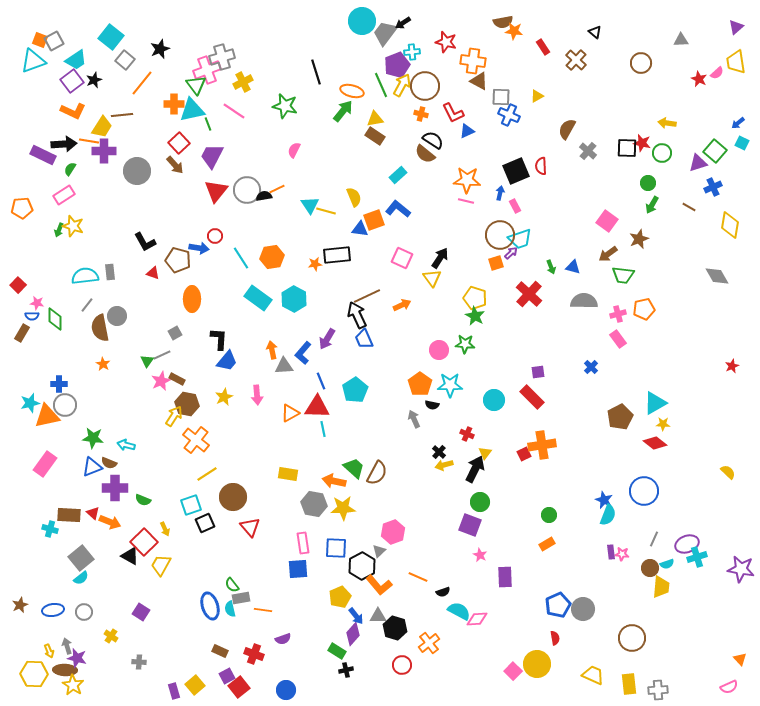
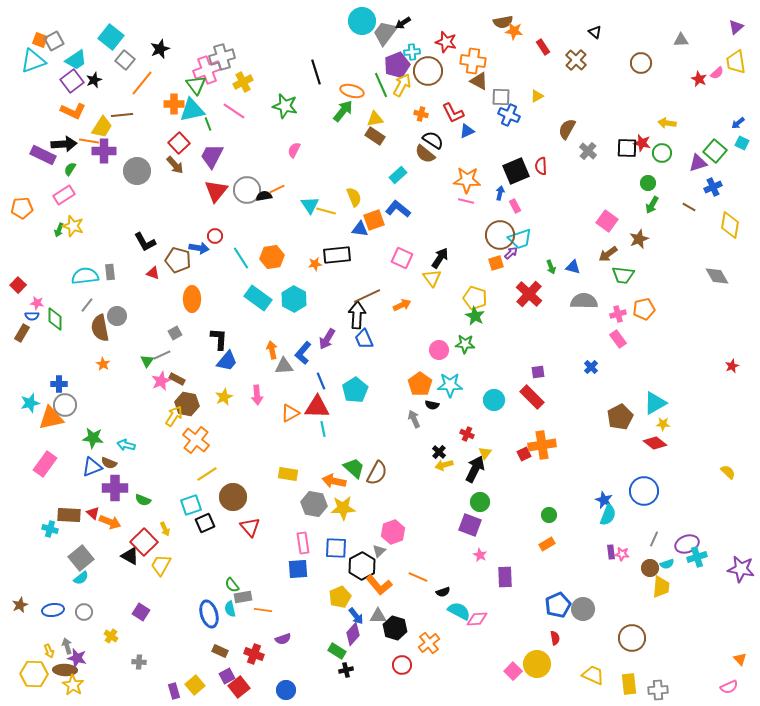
brown circle at (425, 86): moved 3 px right, 15 px up
black arrow at (357, 315): rotated 28 degrees clockwise
orange triangle at (47, 416): moved 4 px right, 2 px down
gray rectangle at (241, 598): moved 2 px right, 1 px up
blue ellipse at (210, 606): moved 1 px left, 8 px down
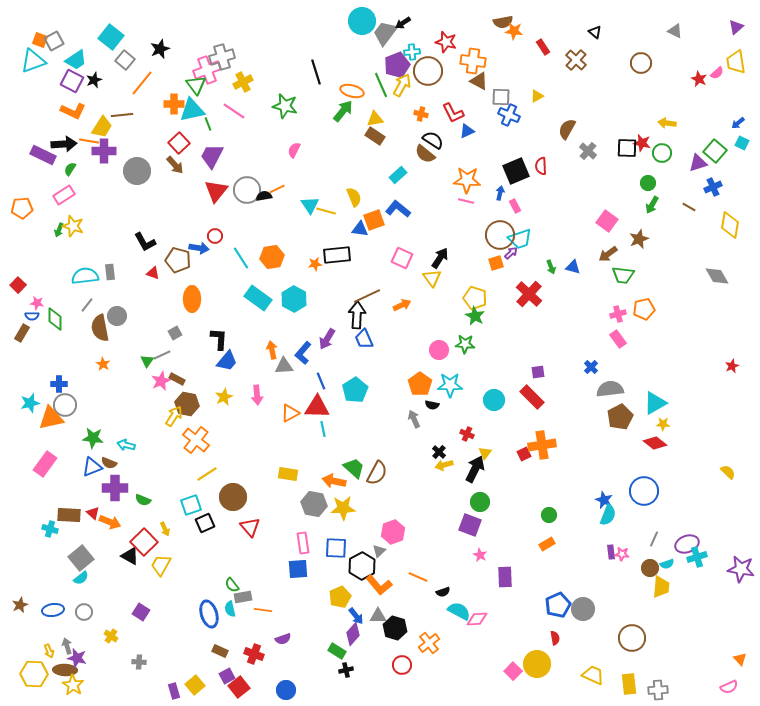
gray triangle at (681, 40): moved 6 px left, 9 px up; rotated 28 degrees clockwise
purple square at (72, 81): rotated 25 degrees counterclockwise
gray semicircle at (584, 301): moved 26 px right, 88 px down; rotated 8 degrees counterclockwise
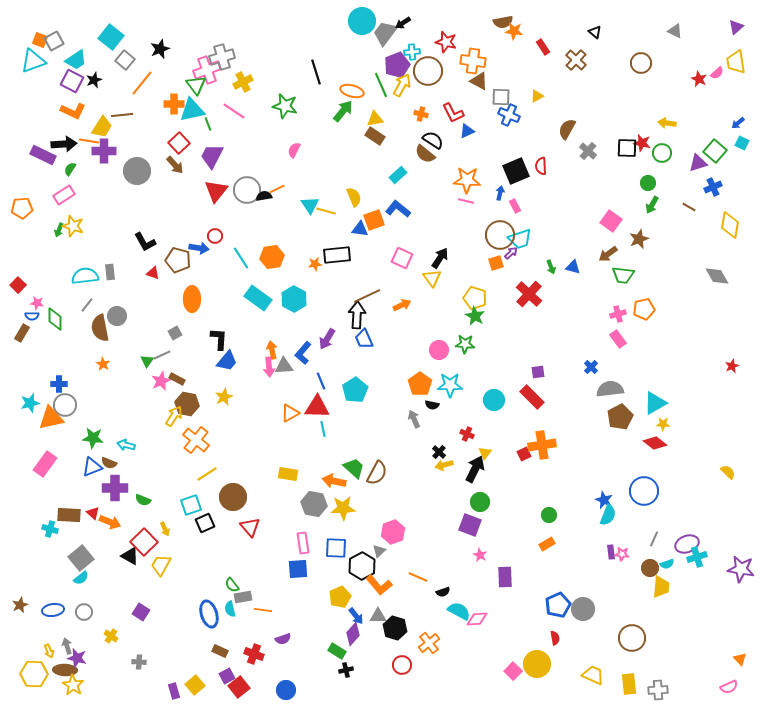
pink square at (607, 221): moved 4 px right
pink arrow at (257, 395): moved 12 px right, 28 px up
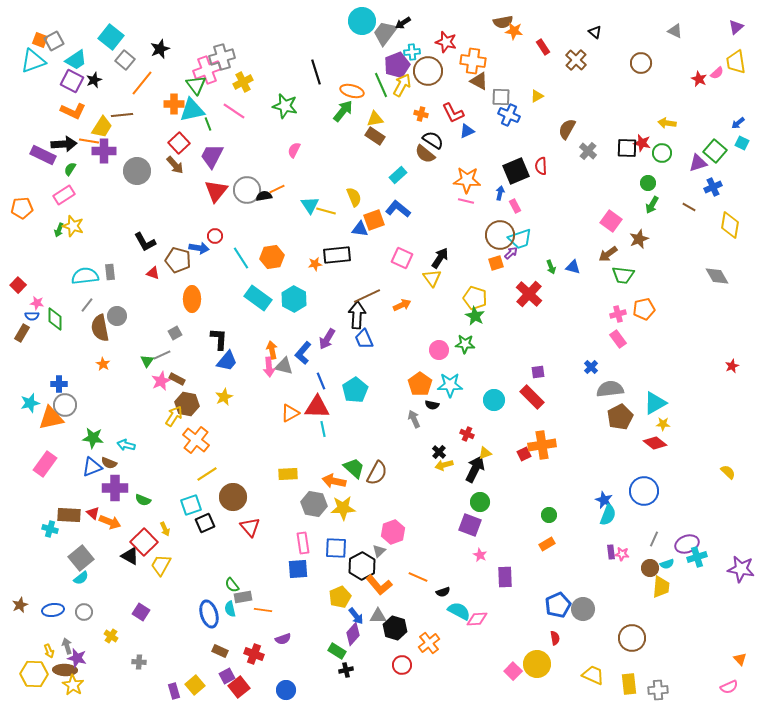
gray triangle at (284, 366): rotated 18 degrees clockwise
yellow triangle at (485, 453): rotated 32 degrees clockwise
yellow rectangle at (288, 474): rotated 12 degrees counterclockwise
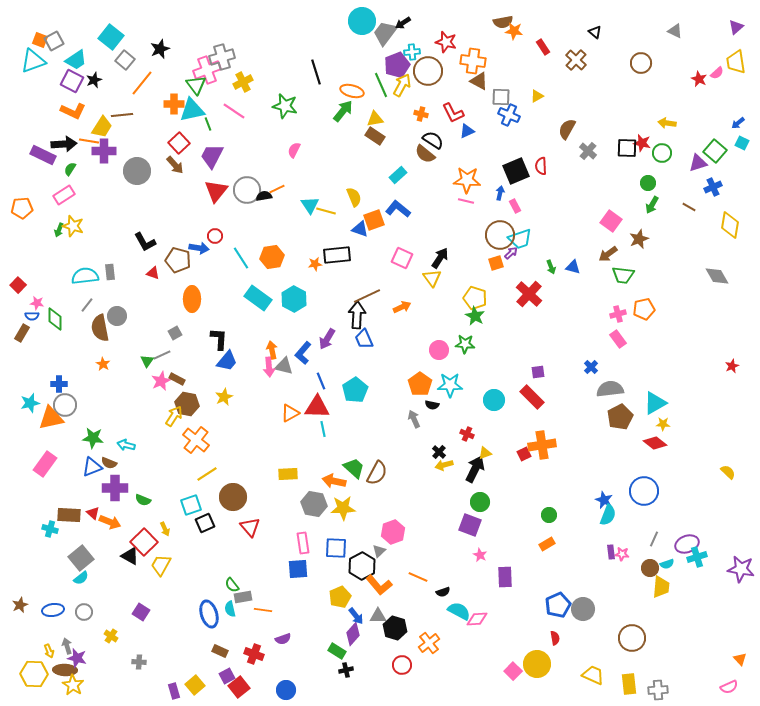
blue triangle at (360, 229): rotated 12 degrees clockwise
orange arrow at (402, 305): moved 2 px down
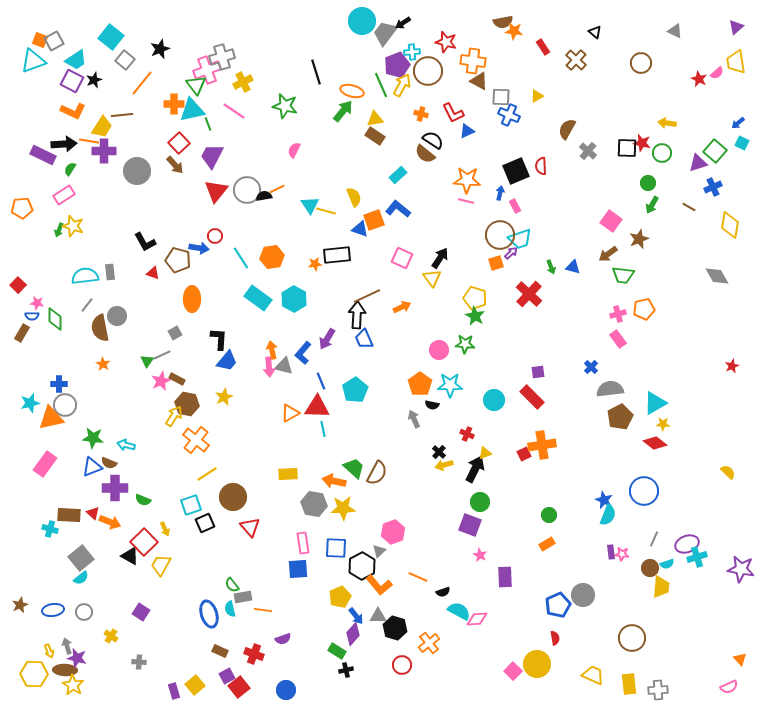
gray circle at (583, 609): moved 14 px up
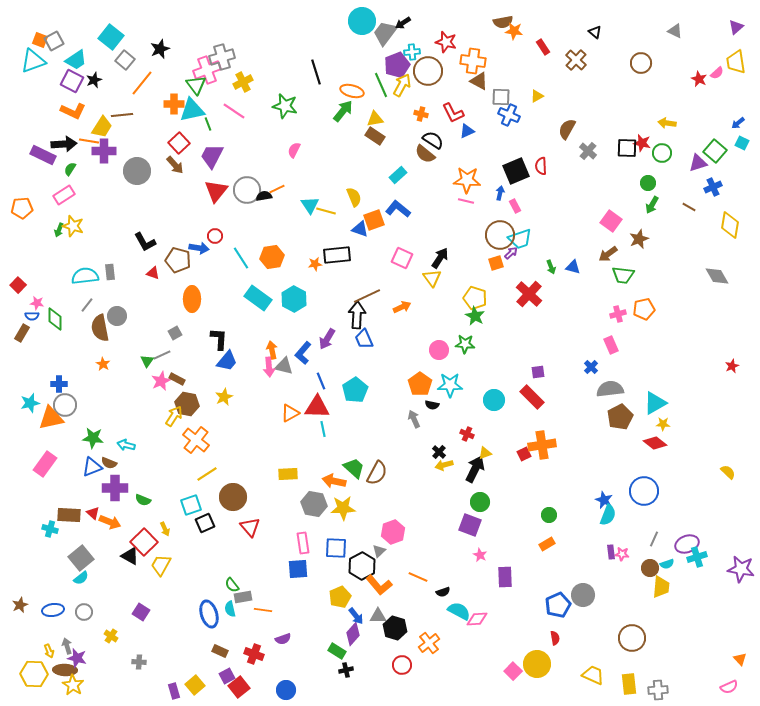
pink rectangle at (618, 339): moved 7 px left, 6 px down; rotated 12 degrees clockwise
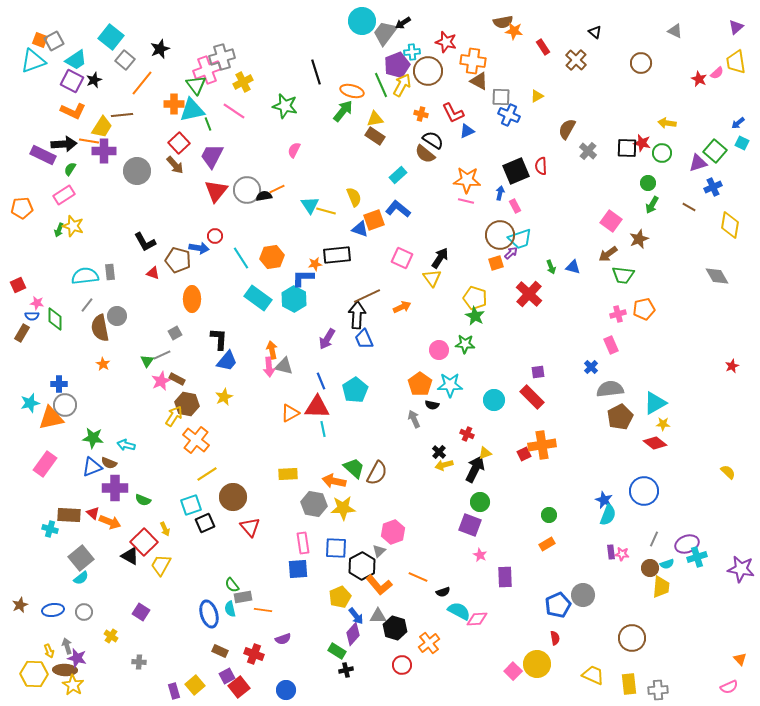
red square at (18, 285): rotated 21 degrees clockwise
blue L-shape at (303, 353): moved 75 px up; rotated 50 degrees clockwise
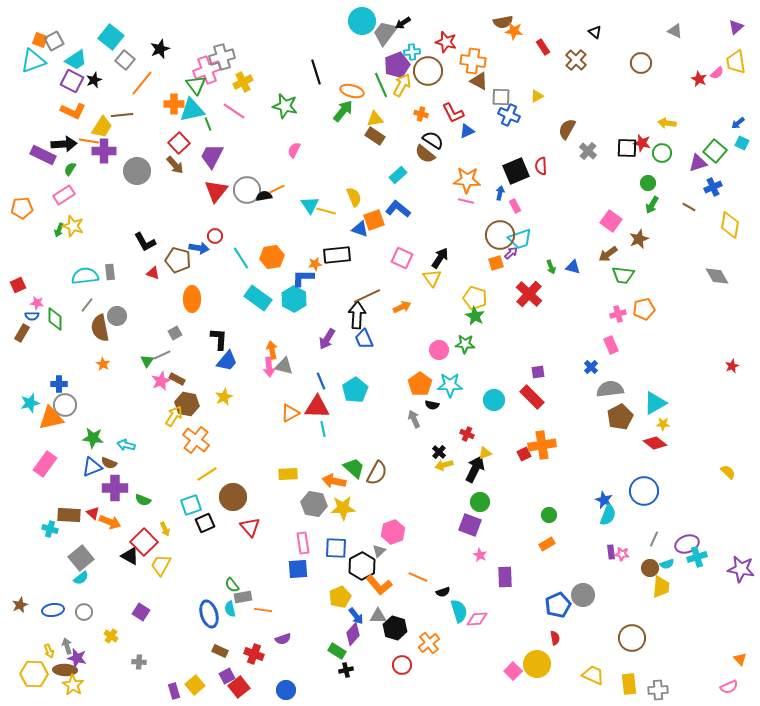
cyan semicircle at (459, 611): rotated 45 degrees clockwise
